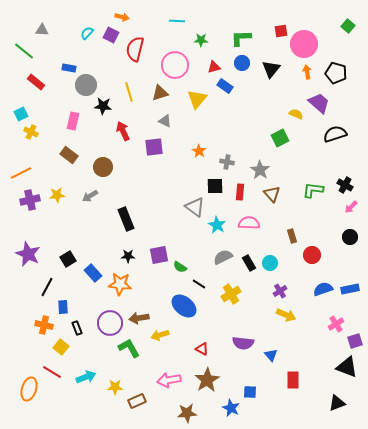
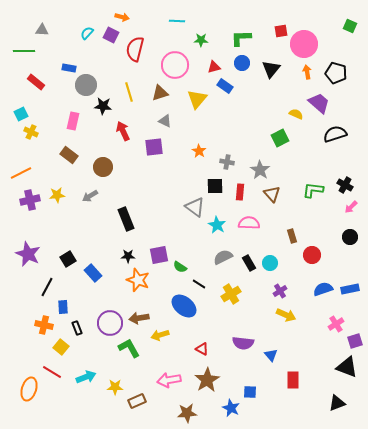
green square at (348, 26): moved 2 px right; rotated 16 degrees counterclockwise
green line at (24, 51): rotated 40 degrees counterclockwise
orange star at (120, 284): moved 18 px right, 4 px up; rotated 15 degrees clockwise
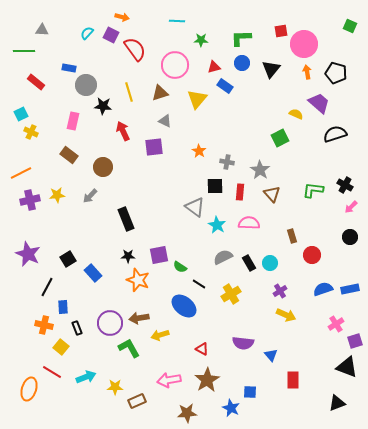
red semicircle at (135, 49): rotated 130 degrees clockwise
gray arrow at (90, 196): rotated 14 degrees counterclockwise
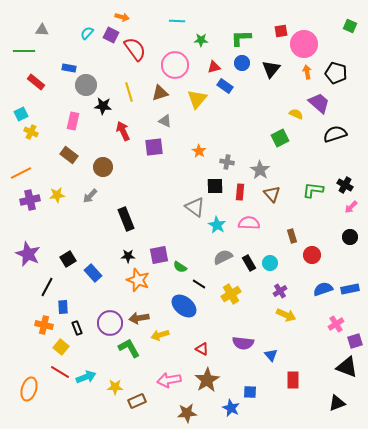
red line at (52, 372): moved 8 px right
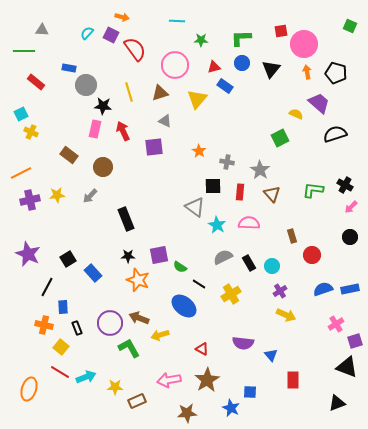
pink rectangle at (73, 121): moved 22 px right, 8 px down
black square at (215, 186): moved 2 px left
cyan circle at (270, 263): moved 2 px right, 3 px down
brown arrow at (139, 318): rotated 30 degrees clockwise
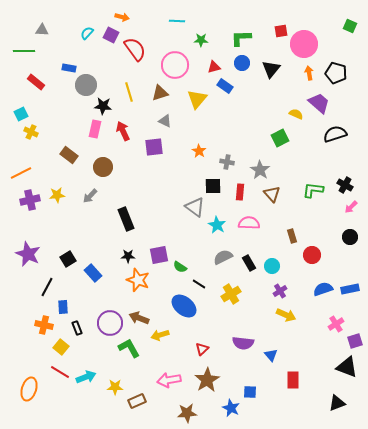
orange arrow at (307, 72): moved 2 px right, 1 px down
red triangle at (202, 349): rotated 48 degrees clockwise
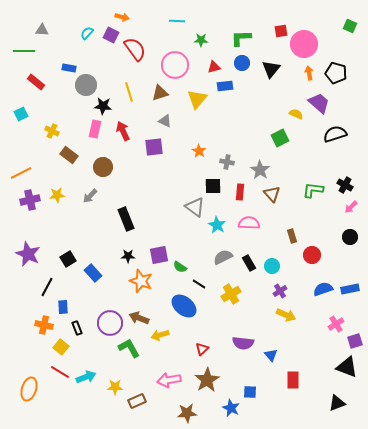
blue rectangle at (225, 86): rotated 42 degrees counterclockwise
yellow cross at (31, 132): moved 21 px right, 1 px up
orange star at (138, 280): moved 3 px right, 1 px down
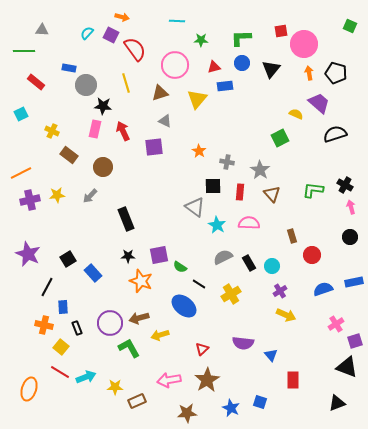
yellow line at (129, 92): moved 3 px left, 9 px up
pink arrow at (351, 207): rotated 120 degrees clockwise
blue rectangle at (350, 289): moved 4 px right, 7 px up
brown arrow at (139, 318): rotated 36 degrees counterclockwise
blue square at (250, 392): moved 10 px right, 10 px down; rotated 16 degrees clockwise
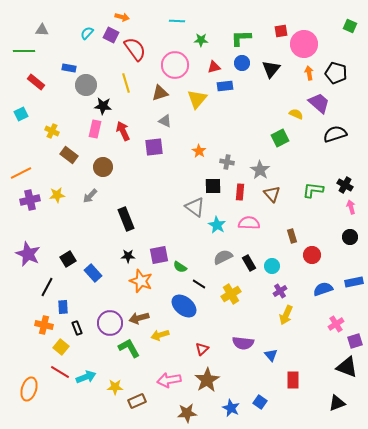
yellow arrow at (286, 315): rotated 90 degrees clockwise
blue square at (260, 402): rotated 16 degrees clockwise
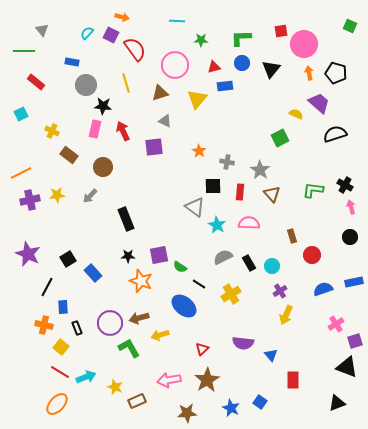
gray triangle at (42, 30): rotated 48 degrees clockwise
blue rectangle at (69, 68): moved 3 px right, 6 px up
yellow star at (115, 387): rotated 21 degrees clockwise
orange ellipse at (29, 389): moved 28 px right, 15 px down; rotated 25 degrees clockwise
